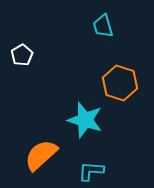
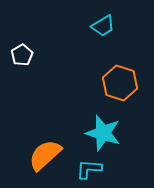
cyan trapezoid: rotated 105 degrees counterclockwise
cyan star: moved 18 px right, 13 px down
orange semicircle: moved 4 px right
cyan L-shape: moved 2 px left, 2 px up
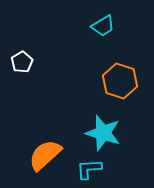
white pentagon: moved 7 px down
orange hexagon: moved 2 px up
cyan L-shape: rotated 8 degrees counterclockwise
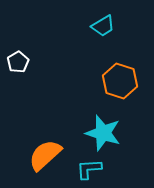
white pentagon: moved 4 px left
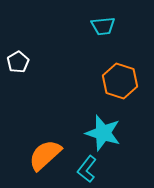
cyan trapezoid: rotated 25 degrees clockwise
cyan L-shape: moved 2 px left; rotated 48 degrees counterclockwise
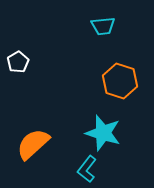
orange semicircle: moved 12 px left, 11 px up
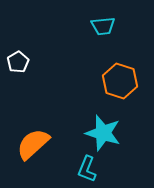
cyan L-shape: rotated 16 degrees counterclockwise
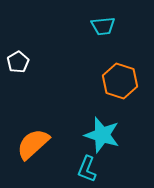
cyan star: moved 1 px left, 2 px down
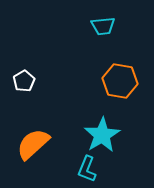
white pentagon: moved 6 px right, 19 px down
orange hexagon: rotated 8 degrees counterclockwise
cyan star: rotated 24 degrees clockwise
